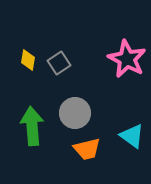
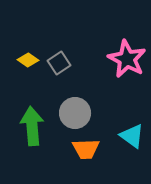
yellow diamond: rotated 65 degrees counterclockwise
orange trapezoid: moved 1 px left; rotated 12 degrees clockwise
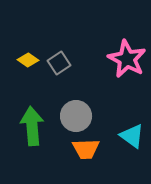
gray circle: moved 1 px right, 3 px down
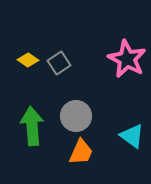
orange trapezoid: moved 5 px left, 3 px down; rotated 64 degrees counterclockwise
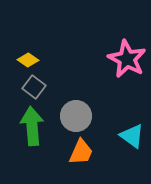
gray square: moved 25 px left, 24 px down; rotated 20 degrees counterclockwise
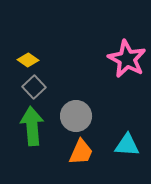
gray square: rotated 10 degrees clockwise
cyan triangle: moved 5 px left, 9 px down; rotated 32 degrees counterclockwise
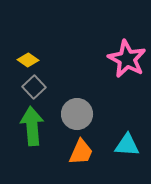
gray circle: moved 1 px right, 2 px up
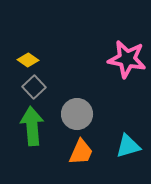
pink star: rotated 18 degrees counterclockwise
cyan triangle: moved 1 px right, 1 px down; rotated 20 degrees counterclockwise
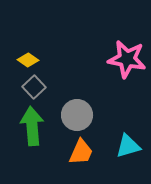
gray circle: moved 1 px down
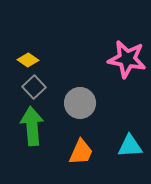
gray circle: moved 3 px right, 12 px up
cyan triangle: moved 2 px right; rotated 12 degrees clockwise
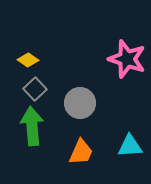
pink star: rotated 9 degrees clockwise
gray square: moved 1 px right, 2 px down
